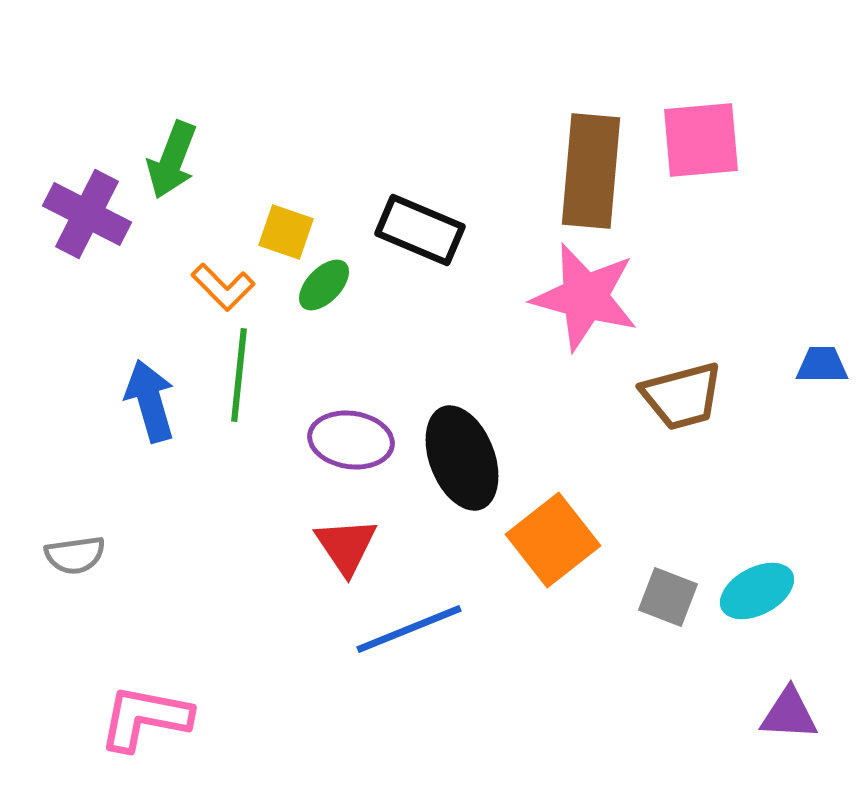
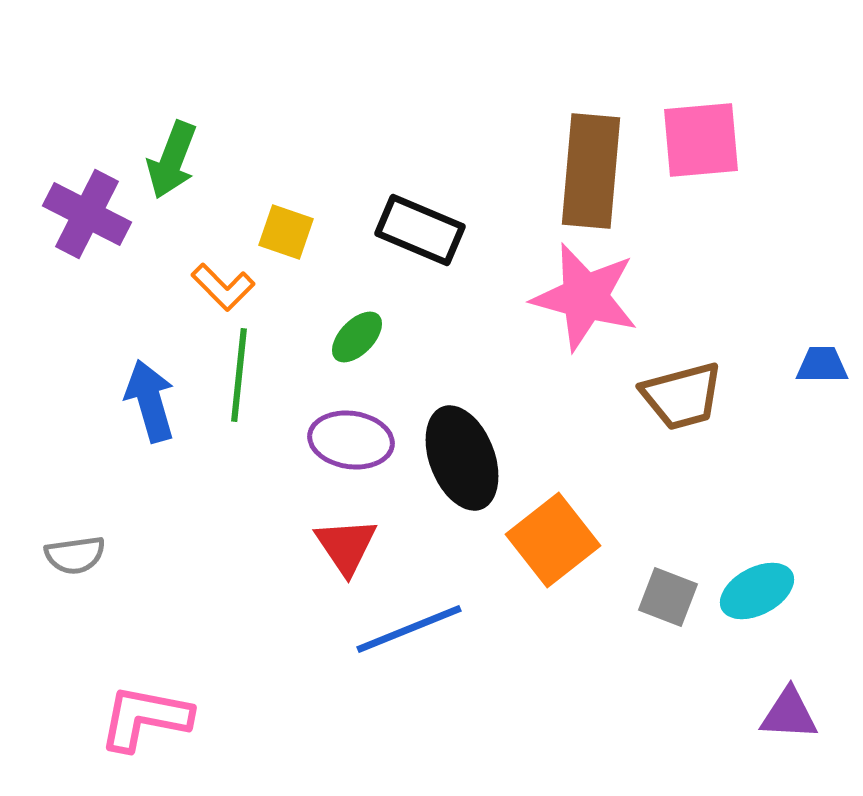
green ellipse: moved 33 px right, 52 px down
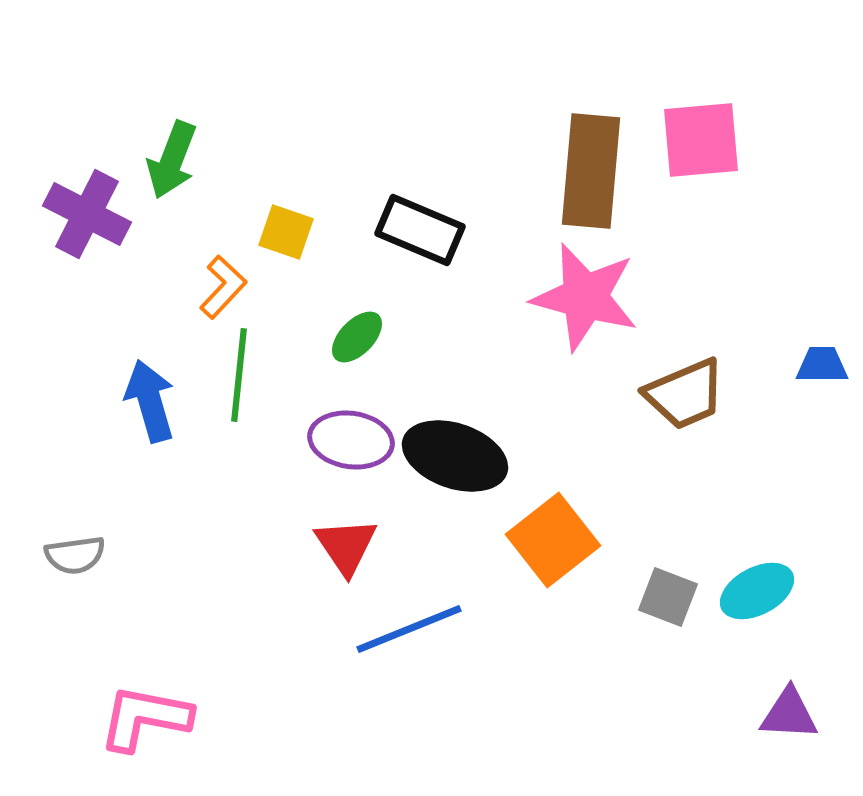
orange L-shape: rotated 92 degrees counterclockwise
brown trapezoid: moved 3 px right, 2 px up; rotated 8 degrees counterclockwise
black ellipse: moved 7 px left, 2 px up; rotated 50 degrees counterclockwise
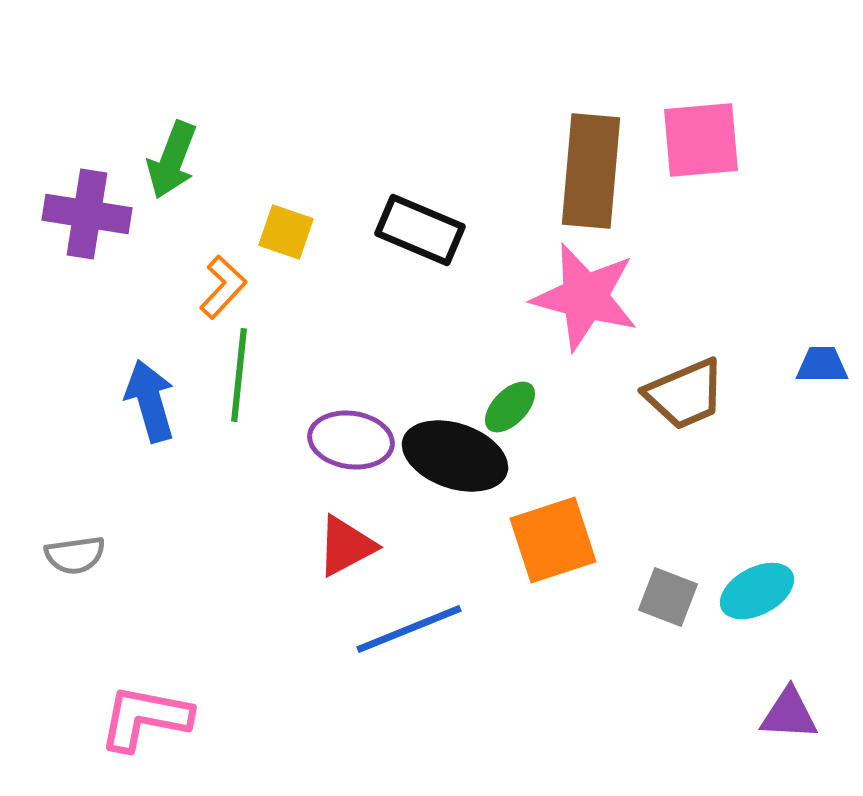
purple cross: rotated 18 degrees counterclockwise
green ellipse: moved 153 px right, 70 px down
orange square: rotated 20 degrees clockwise
red triangle: rotated 36 degrees clockwise
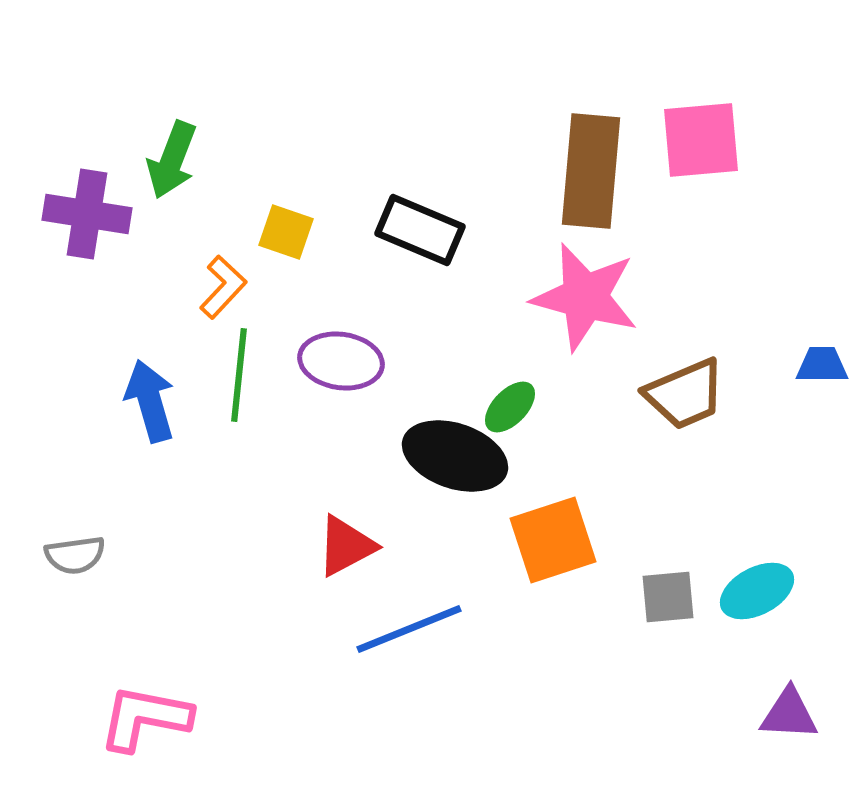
purple ellipse: moved 10 px left, 79 px up
gray square: rotated 26 degrees counterclockwise
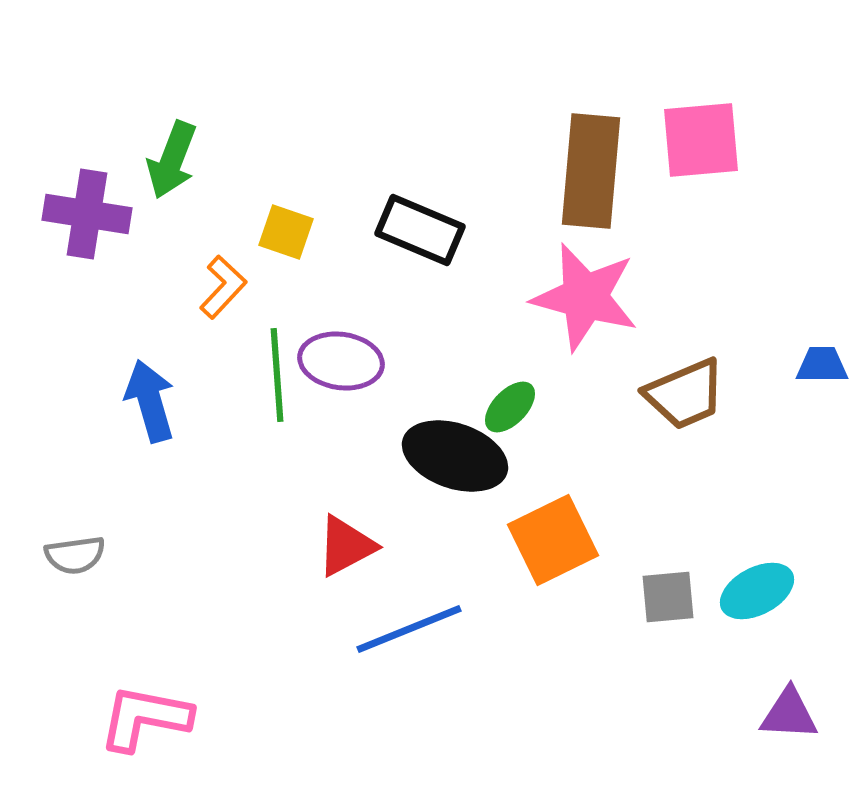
green line: moved 38 px right; rotated 10 degrees counterclockwise
orange square: rotated 8 degrees counterclockwise
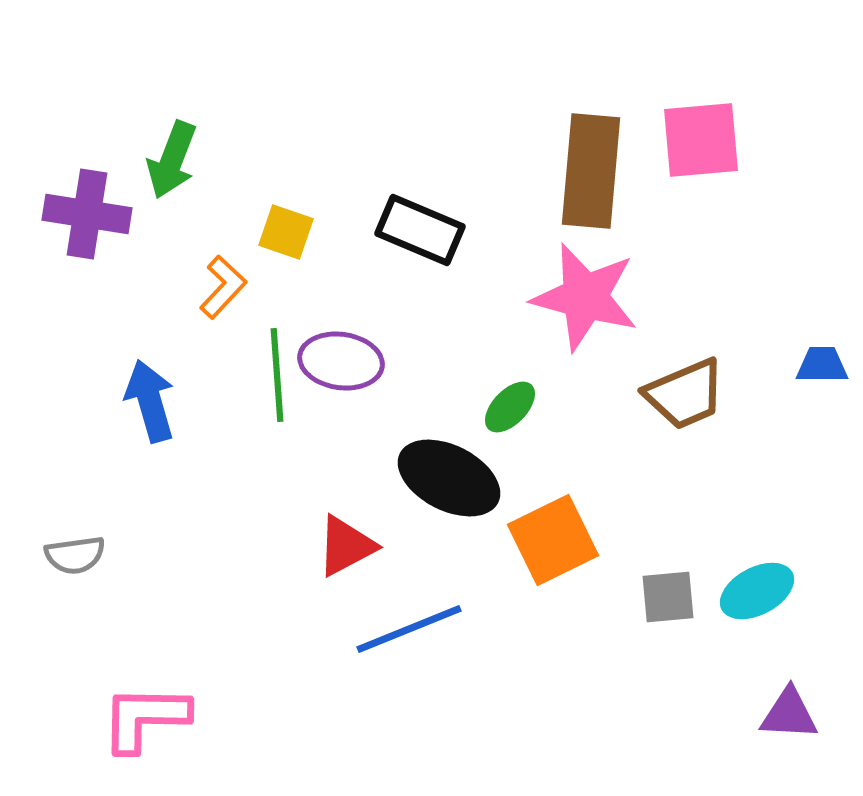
black ellipse: moved 6 px left, 22 px down; rotated 8 degrees clockwise
pink L-shape: rotated 10 degrees counterclockwise
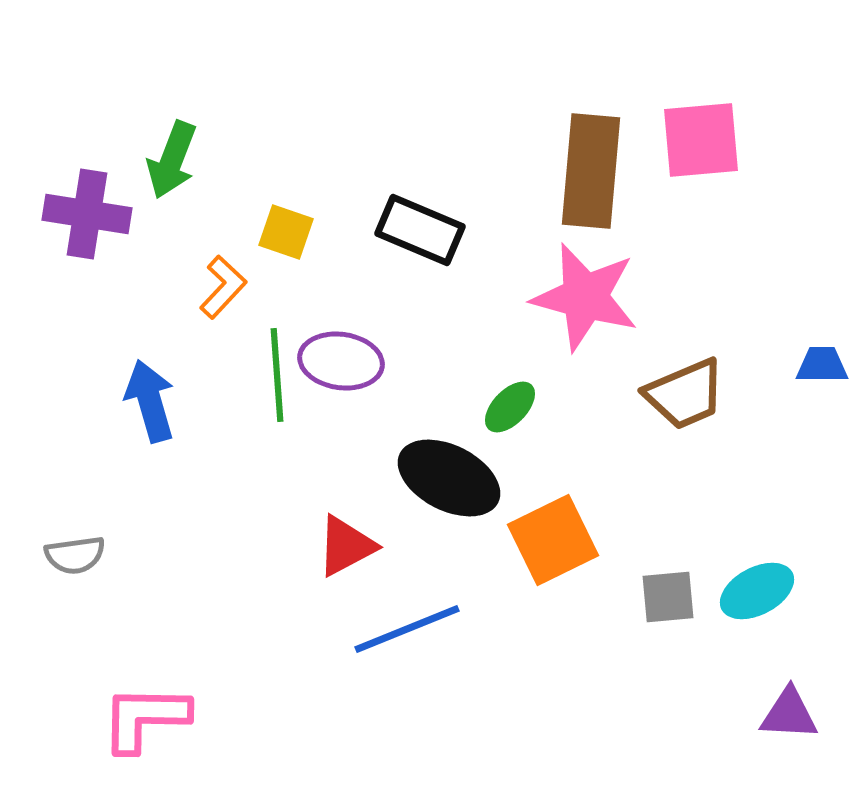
blue line: moved 2 px left
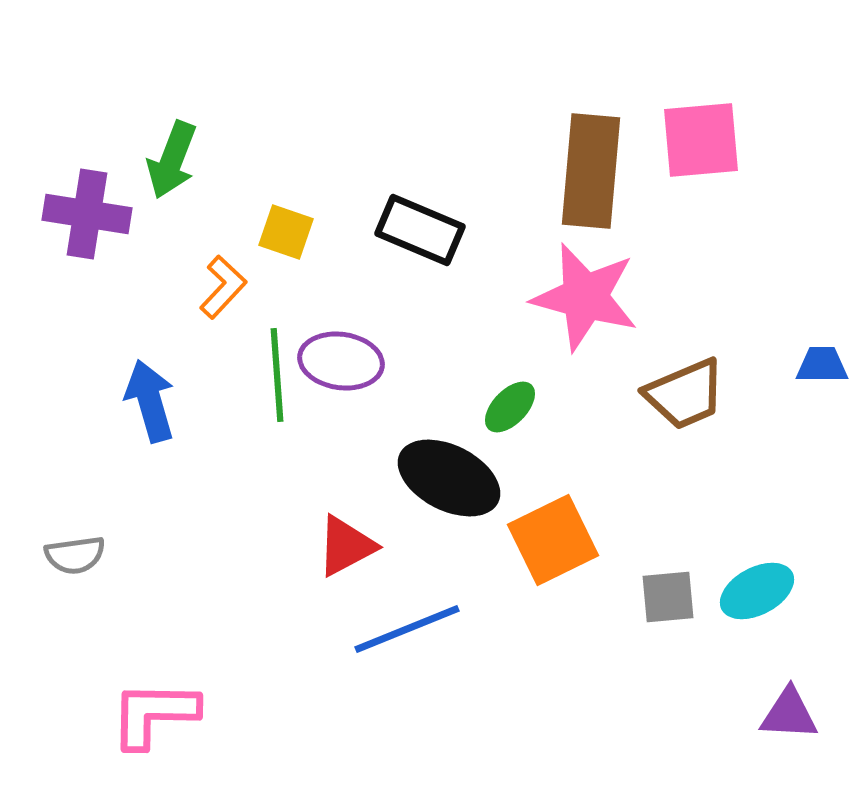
pink L-shape: moved 9 px right, 4 px up
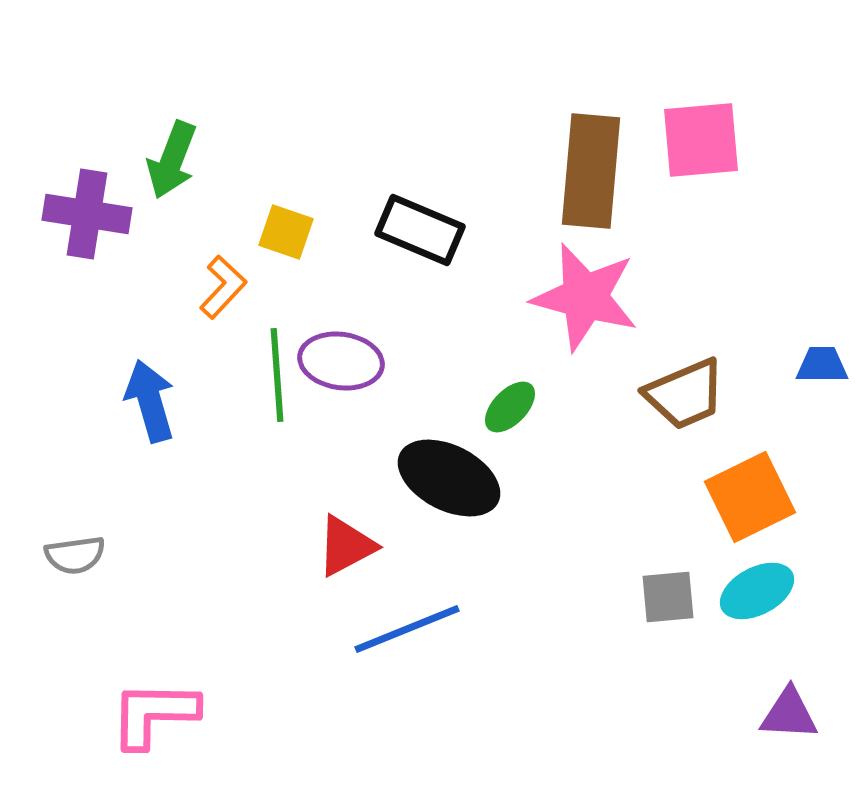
orange square: moved 197 px right, 43 px up
